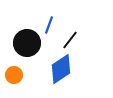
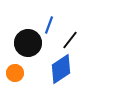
black circle: moved 1 px right
orange circle: moved 1 px right, 2 px up
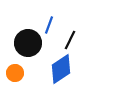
black line: rotated 12 degrees counterclockwise
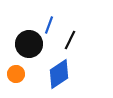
black circle: moved 1 px right, 1 px down
blue diamond: moved 2 px left, 5 px down
orange circle: moved 1 px right, 1 px down
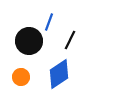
blue line: moved 3 px up
black circle: moved 3 px up
orange circle: moved 5 px right, 3 px down
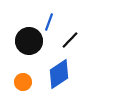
black line: rotated 18 degrees clockwise
orange circle: moved 2 px right, 5 px down
